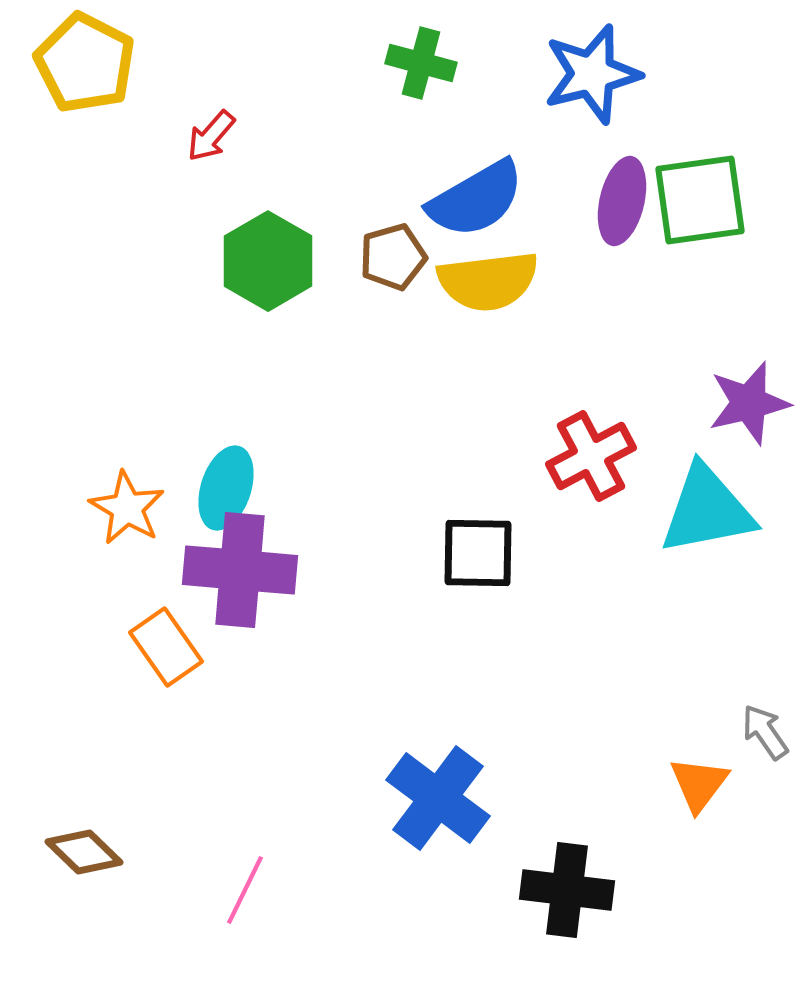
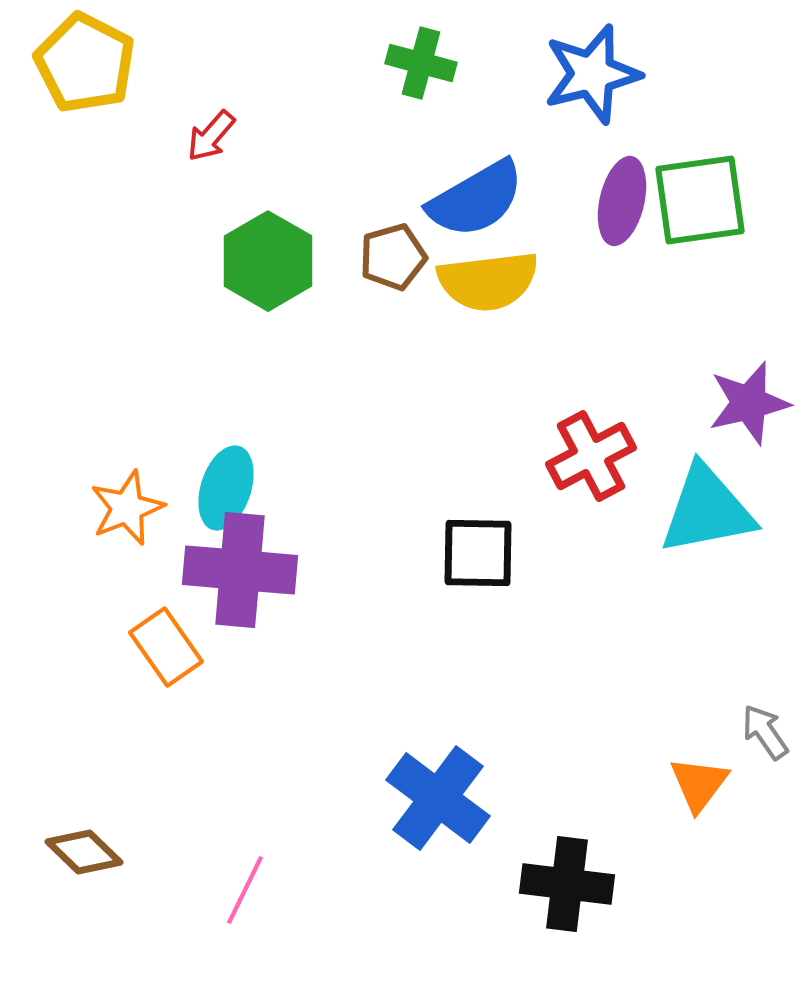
orange star: rotated 20 degrees clockwise
black cross: moved 6 px up
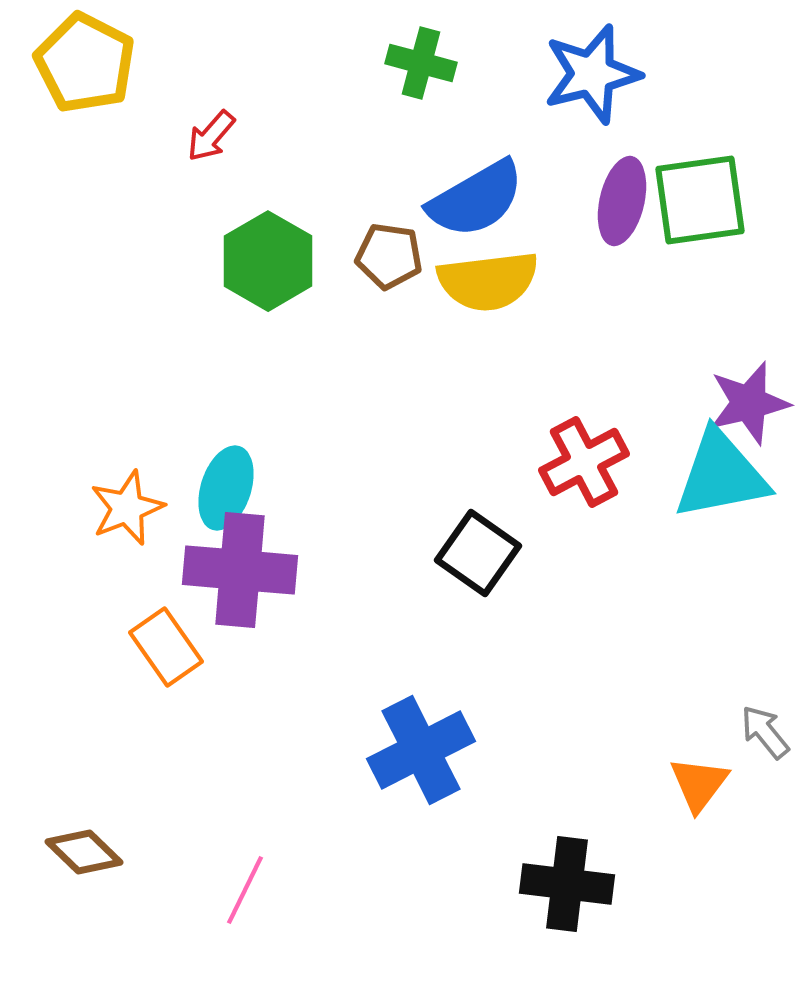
brown pentagon: moved 4 px left, 1 px up; rotated 24 degrees clockwise
red cross: moved 7 px left, 6 px down
cyan triangle: moved 14 px right, 35 px up
black square: rotated 34 degrees clockwise
gray arrow: rotated 4 degrees counterclockwise
blue cross: moved 17 px left, 48 px up; rotated 26 degrees clockwise
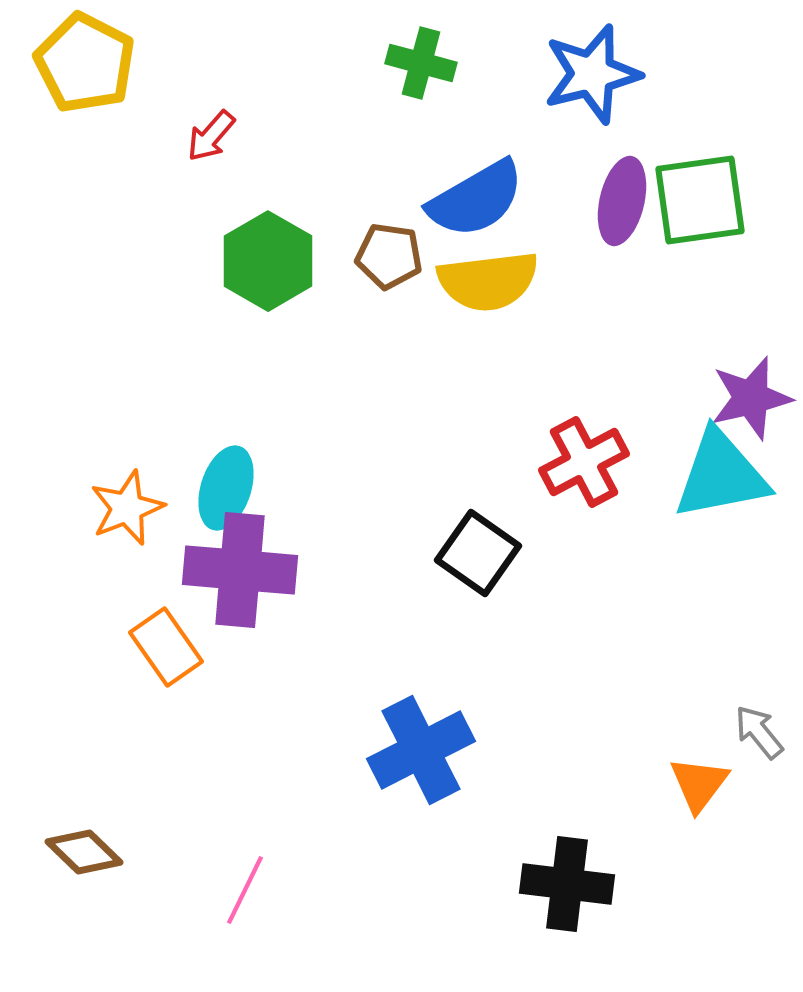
purple star: moved 2 px right, 5 px up
gray arrow: moved 6 px left
